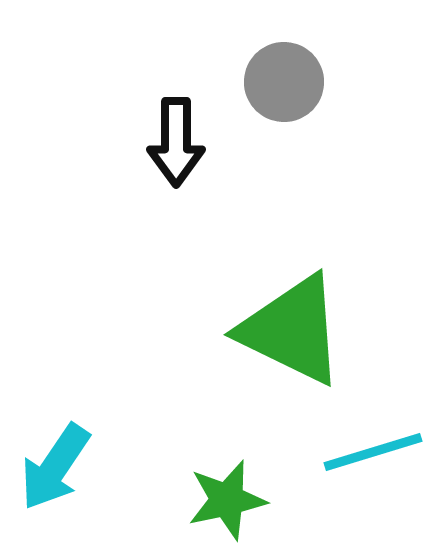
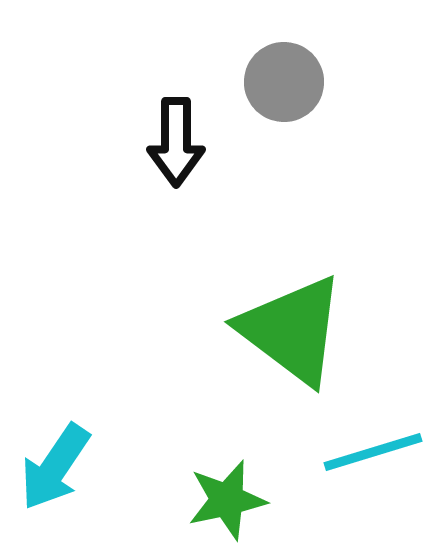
green triangle: rotated 11 degrees clockwise
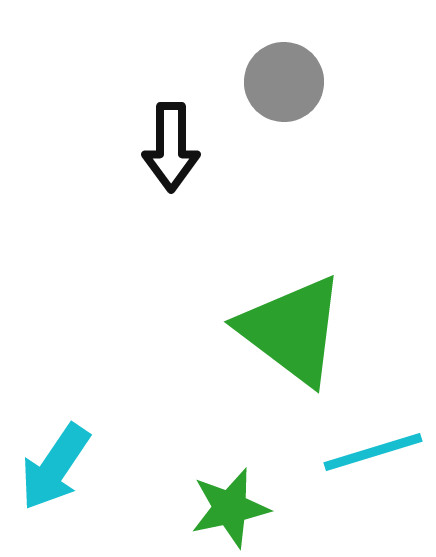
black arrow: moved 5 px left, 5 px down
green star: moved 3 px right, 8 px down
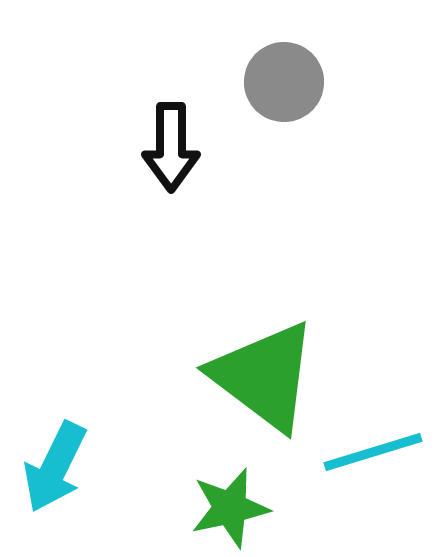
green triangle: moved 28 px left, 46 px down
cyan arrow: rotated 8 degrees counterclockwise
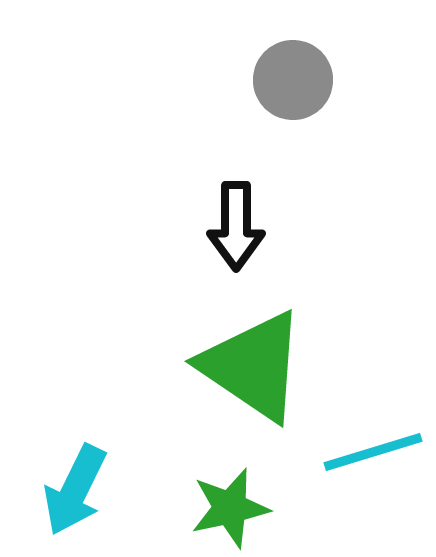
gray circle: moved 9 px right, 2 px up
black arrow: moved 65 px right, 79 px down
green triangle: moved 11 px left, 10 px up; rotated 3 degrees counterclockwise
cyan arrow: moved 20 px right, 23 px down
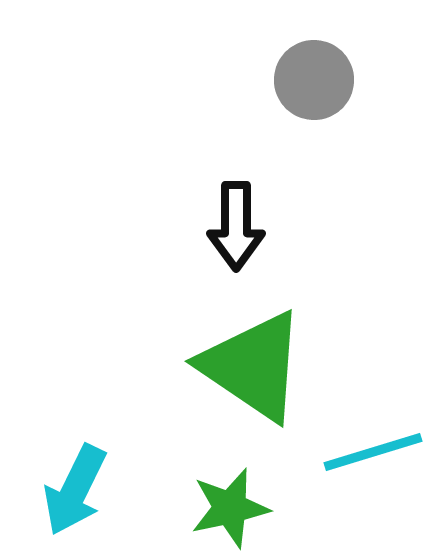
gray circle: moved 21 px right
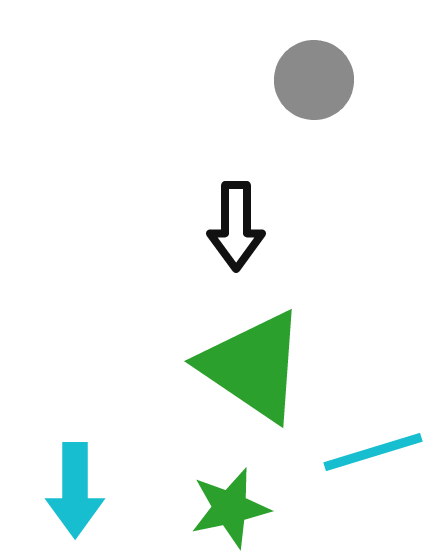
cyan arrow: rotated 26 degrees counterclockwise
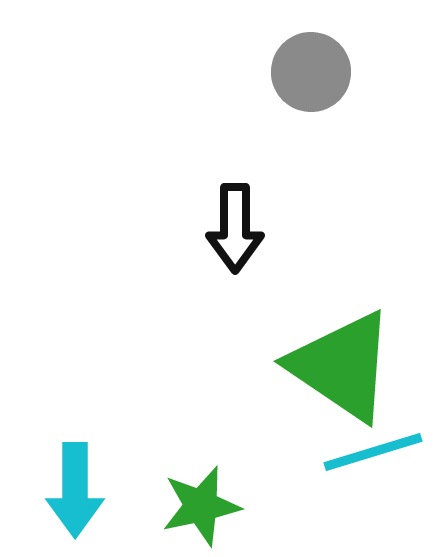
gray circle: moved 3 px left, 8 px up
black arrow: moved 1 px left, 2 px down
green triangle: moved 89 px right
green star: moved 29 px left, 2 px up
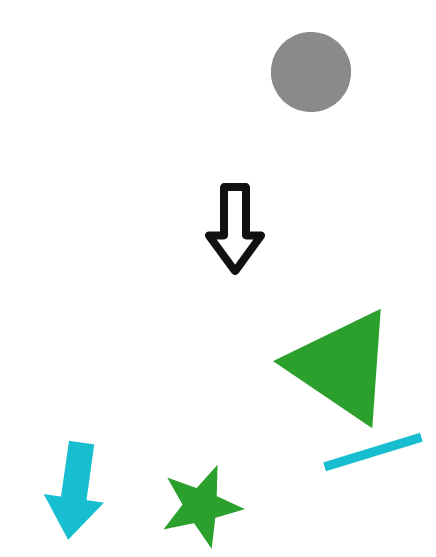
cyan arrow: rotated 8 degrees clockwise
